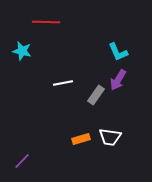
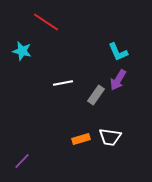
red line: rotated 32 degrees clockwise
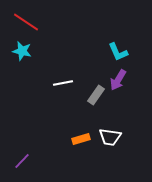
red line: moved 20 px left
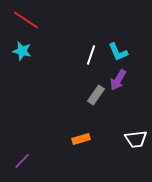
red line: moved 2 px up
white line: moved 28 px right, 28 px up; rotated 60 degrees counterclockwise
white trapezoid: moved 26 px right, 2 px down; rotated 15 degrees counterclockwise
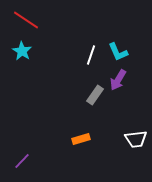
cyan star: rotated 18 degrees clockwise
gray rectangle: moved 1 px left
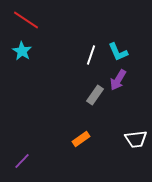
orange rectangle: rotated 18 degrees counterclockwise
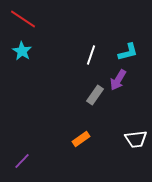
red line: moved 3 px left, 1 px up
cyan L-shape: moved 10 px right; rotated 80 degrees counterclockwise
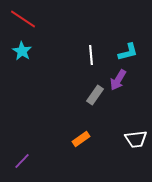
white line: rotated 24 degrees counterclockwise
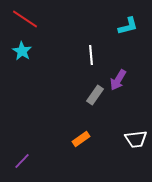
red line: moved 2 px right
cyan L-shape: moved 26 px up
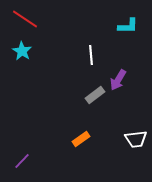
cyan L-shape: rotated 15 degrees clockwise
gray rectangle: rotated 18 degrees clockwise
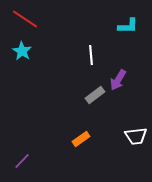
white trapezoid: moved 3 px up
